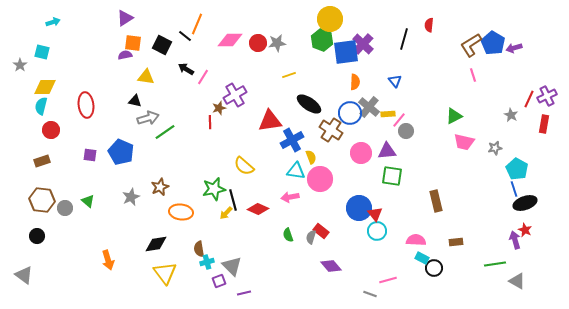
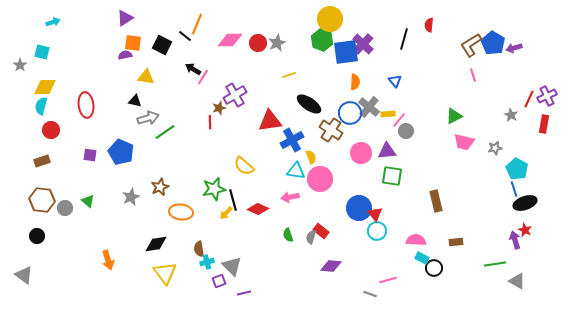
gray star at (277, 43): rotated 18 degrees counterclockwise
black arrow at (186, 69): moved 7 px right
purple diamond at (331, 266): rotated 45 degrees counterclockwise
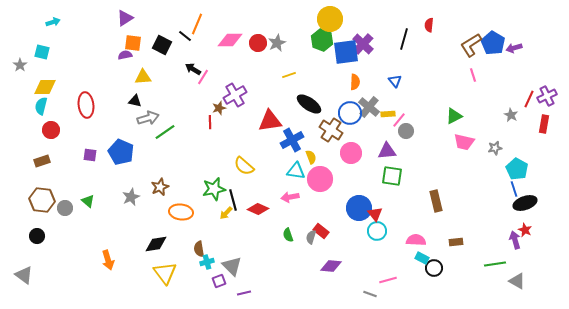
yellow triangle at (146, 77): moved 3 px left; rotated 12 degrees counterclockwise
pink circle at (361, 153): moved 10 px left
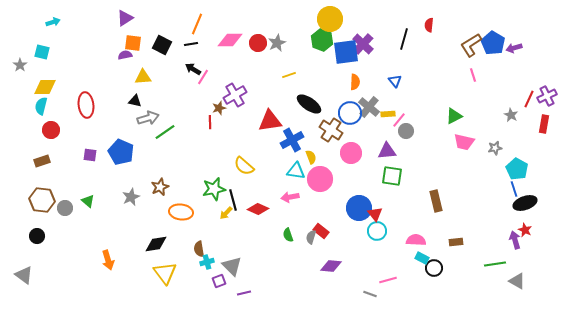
black line at (185, 36): moved 6 px right, 8 px down; rotated 48 degrees counterclockwise
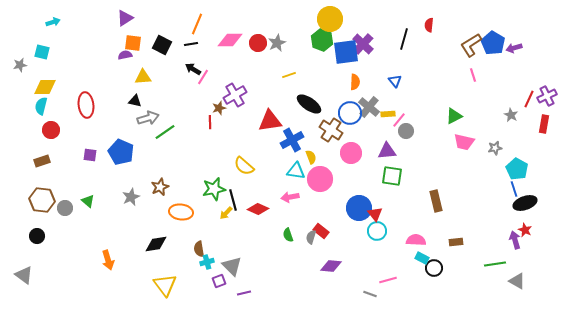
gray star at (20, 65): rotated 24 degrees clockwise
yellow triangle at (165, 273): moved 12 px down
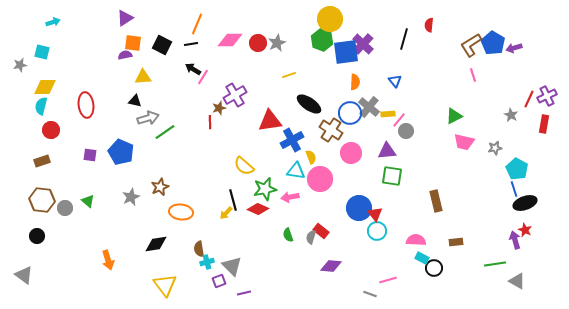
green star at (214, 189): moved 51 px right
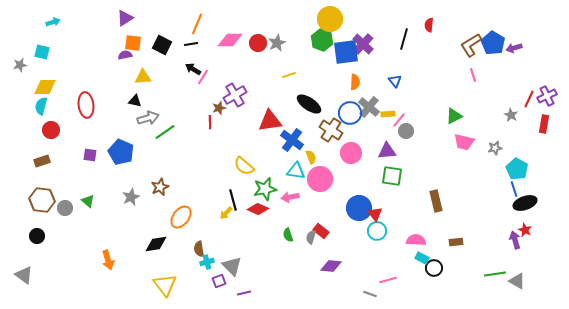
blue cross at (292, 140): rotated 25 degrees counterclockwise
orange ellipse at (181, 212): moved 5 px down; rotated 60 degrees counterclockwise
green line at (495, 264): moved 10 px down
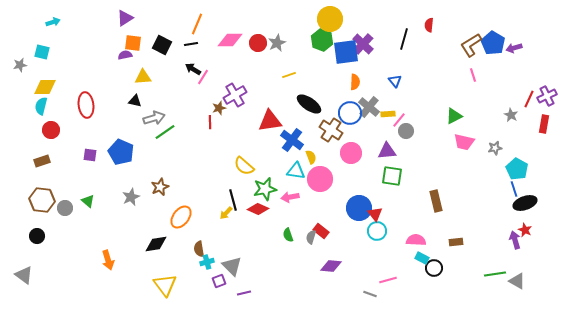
gray arrow at (148, 118): moved 6 px right
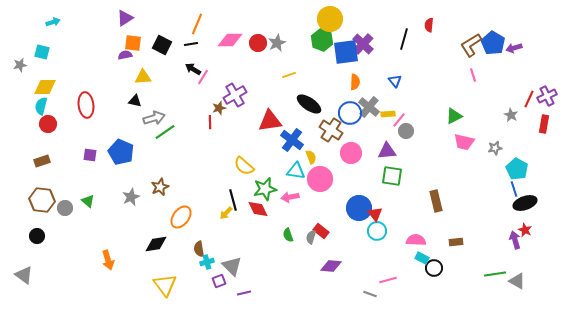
red circle at (51, 130): moved 3 px left, 6 px up
red diamond at (258, 209): rotated 40 degrees clockwise
